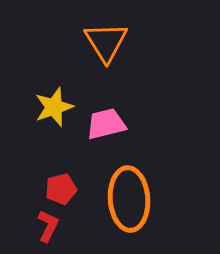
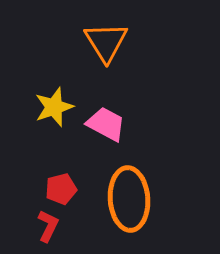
pink trapezoid: rotated 42 degrees clockwise
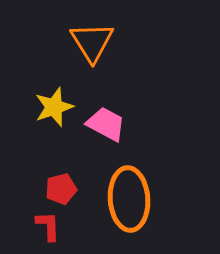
orange triangle: moved 14 px left
red L-shape: rotated 28 degrees counterclockwise
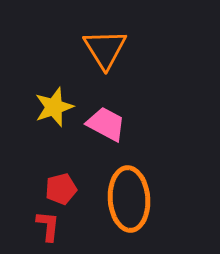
orange triangle: moved 13 px right, 7 px down
red L-shape: rotated 8 degrees clockwise
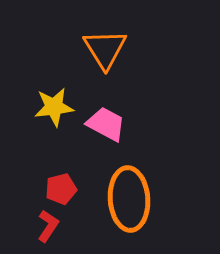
yellow star: rotated 12 degrees clockwise
red L-shape: rotated 28 degrees clockwise
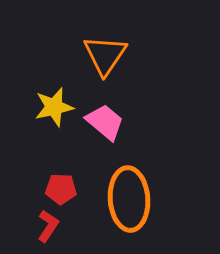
orange triangle: moved 6 px down; rotated 6 degrees clockwise
yellow star: rotated 6 degrees counterclockwise
pink trapezoid: moved 1 px left, 2 px up; rotated 12 degrees clockwise
red pentagon: rotated 16 degrees clockwise
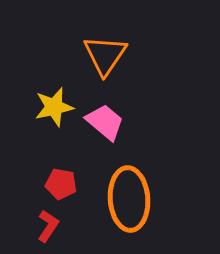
red pentagon: moved 5 px up; rotated 8 degrees clockwise
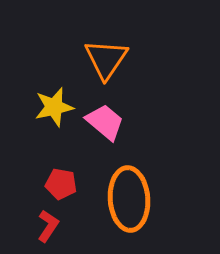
orange triangle: moved 1 px right, 4 px down
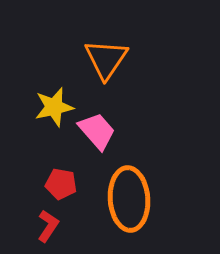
pink trapezoid: moved 8 px left, 9 px down; rotated 9 degrees clockwise
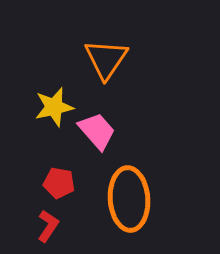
red pentagon: moved 2 px left, 1 px up
